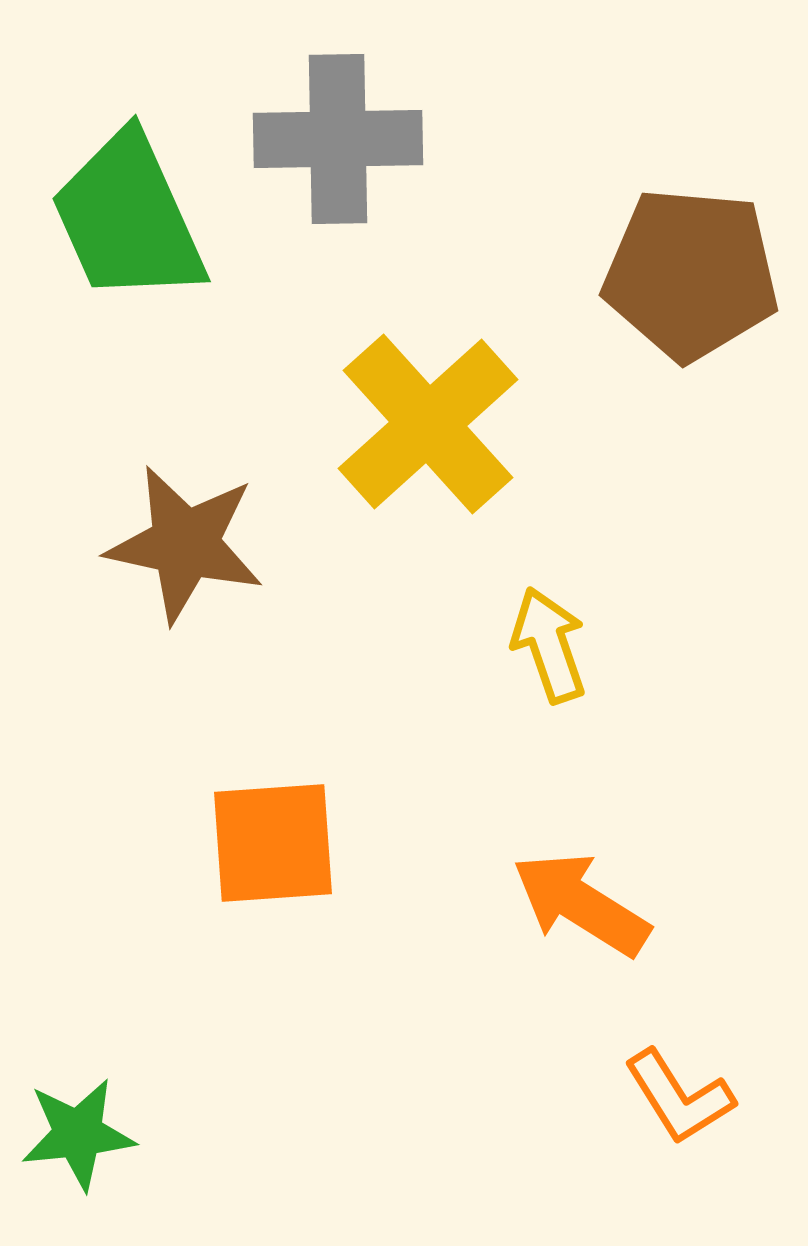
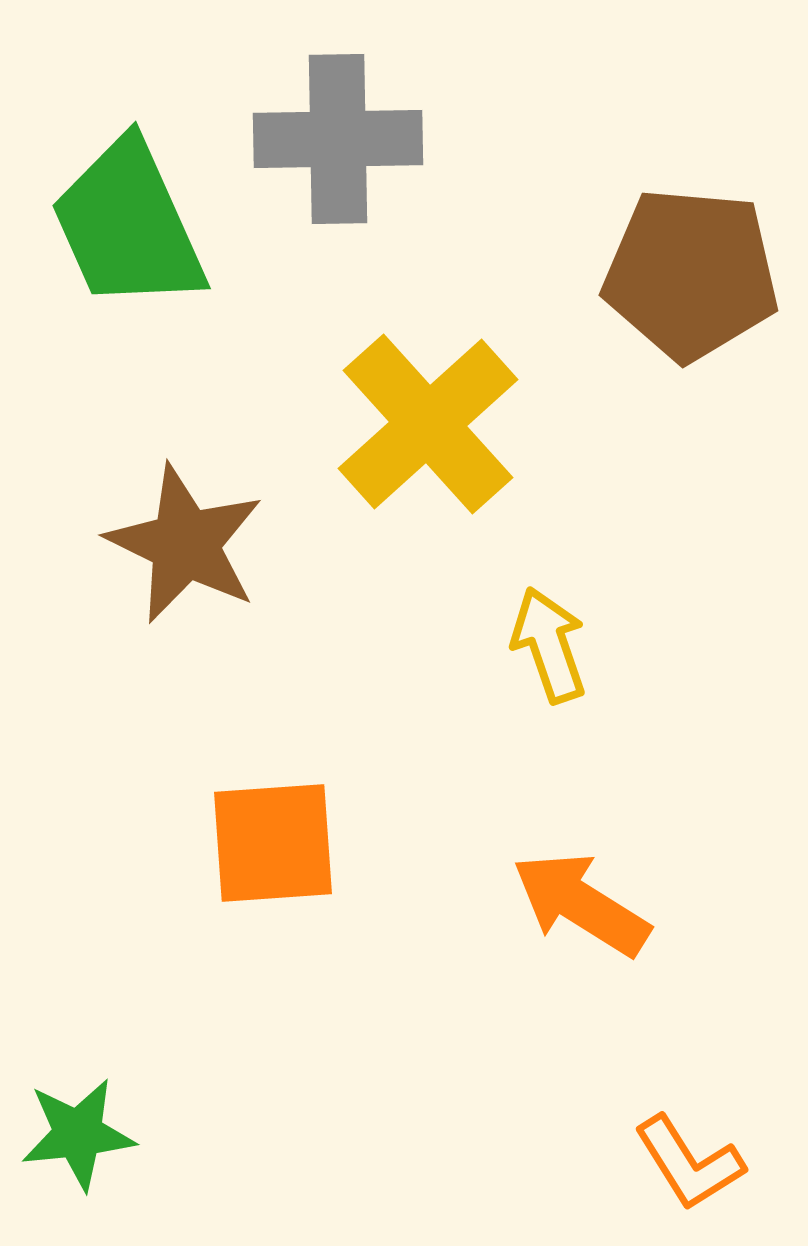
green trapezoid: moved 7 px down
brown star: rotated 14 degrees clockwise
orange L-shape: moved 10 px right, 66 px down
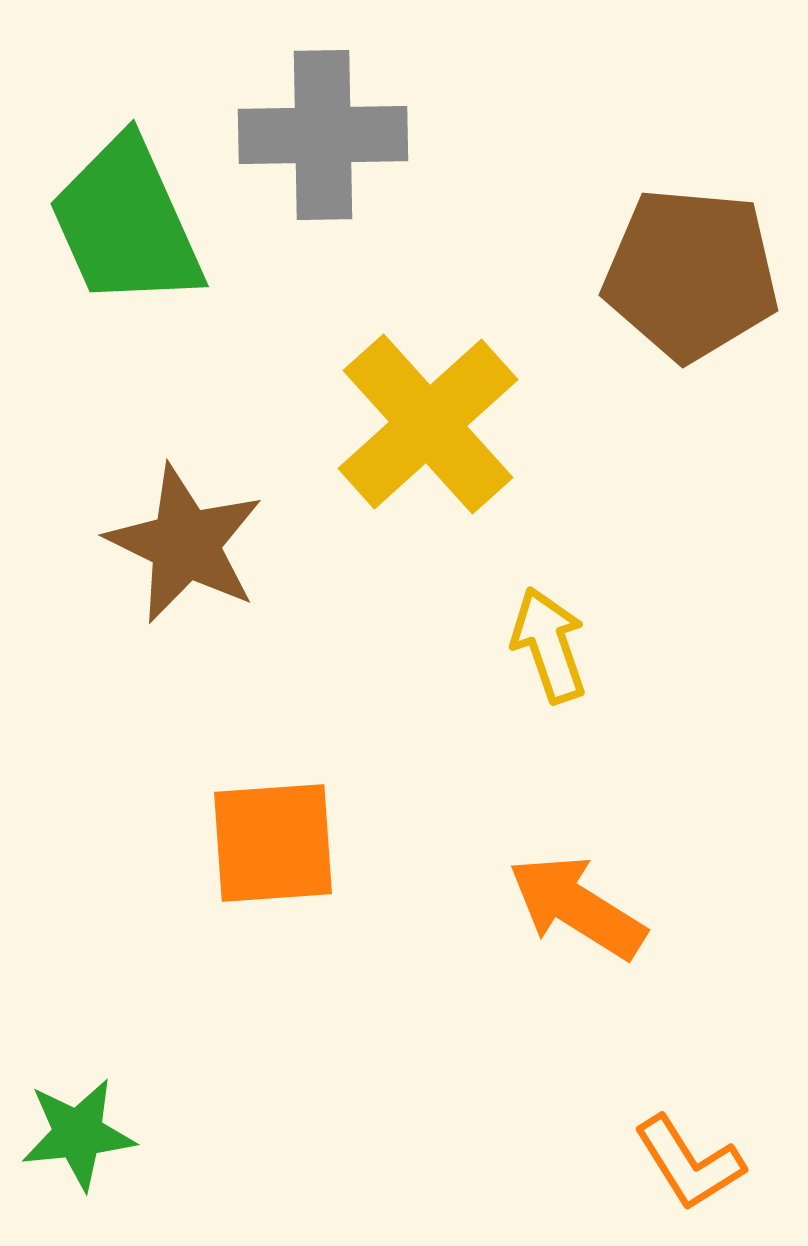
gray cross: moved 15 px left, 4 px up
green trapezoid: moved 2 px left, 2 px up
orange arrow: moved 4 px left, 3 px down
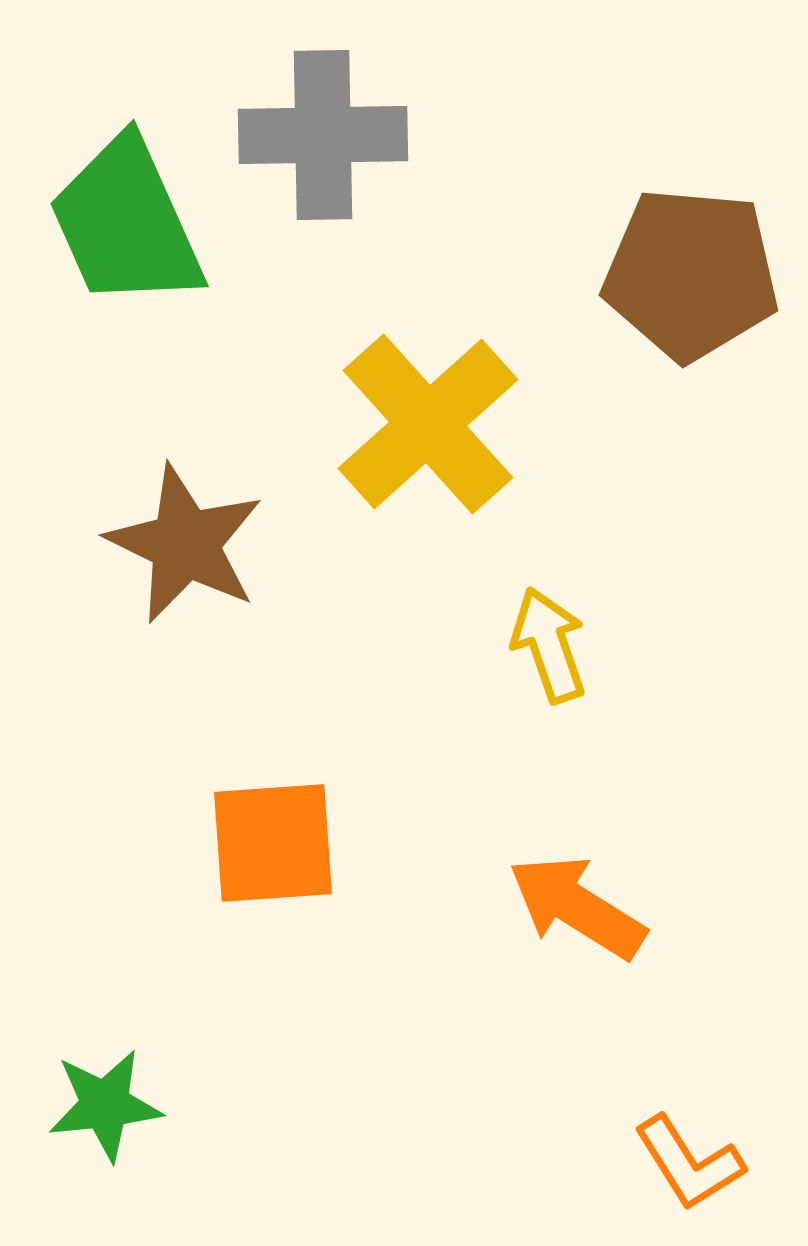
green star: moved 27 px right, 29 px up
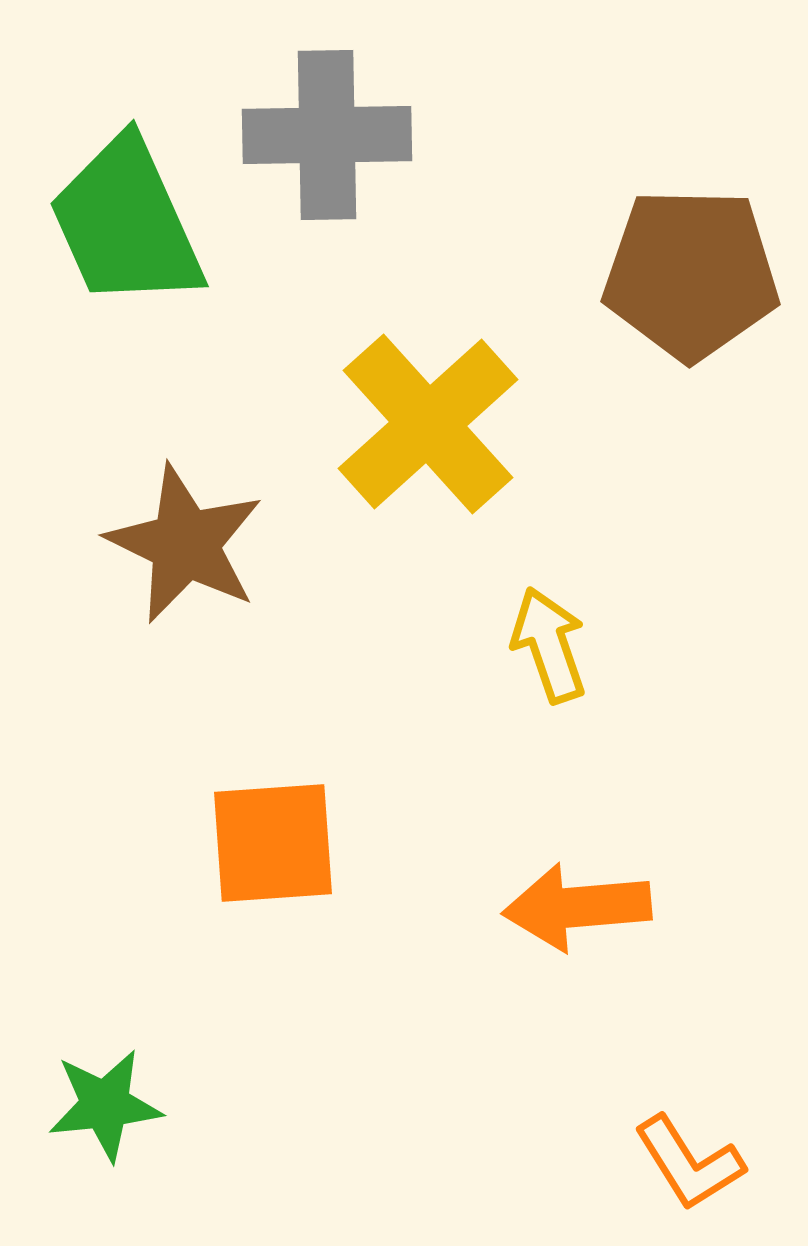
gray cross: moved 4 px right
brown pentagon: rotated 4 degrees counterclockwise
orange arrow: rotated 37 degrees counterclockwise
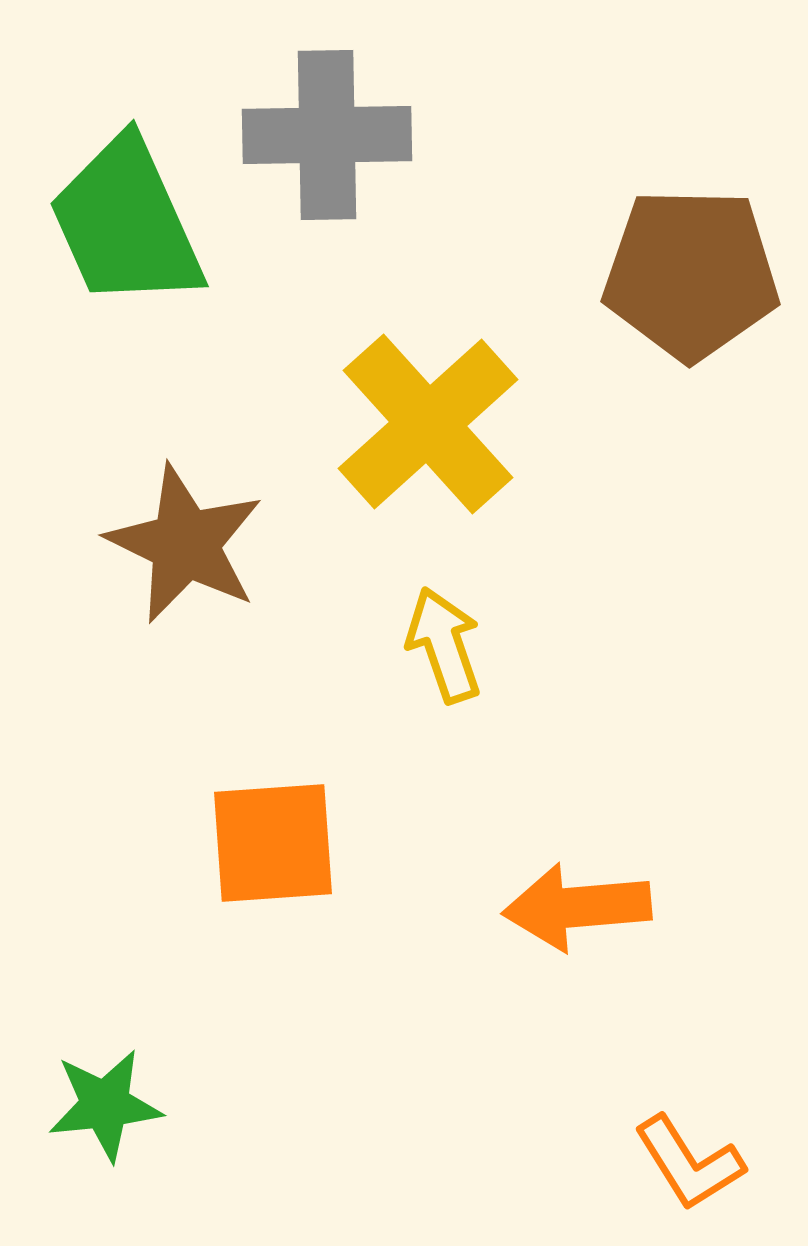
yellow arrow: moved 105 px left
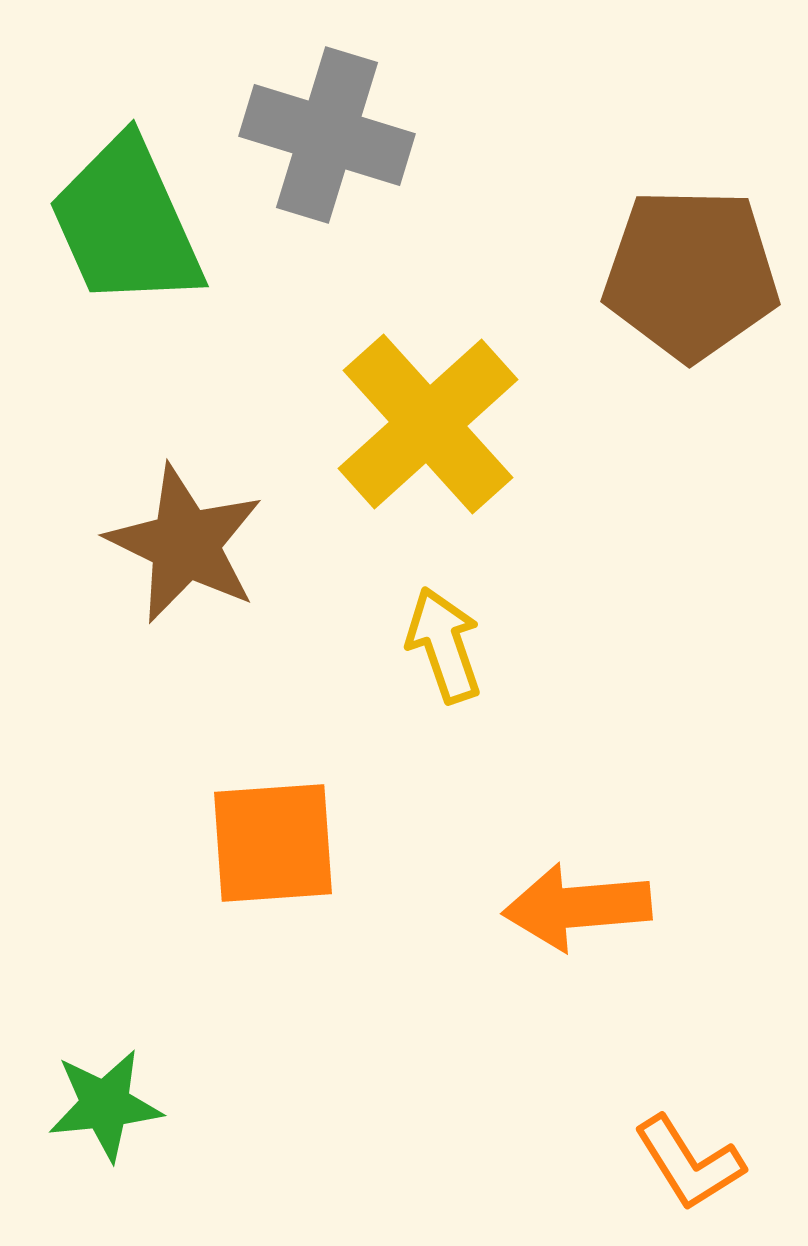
gray cross: rotated 18 degrees clockwise
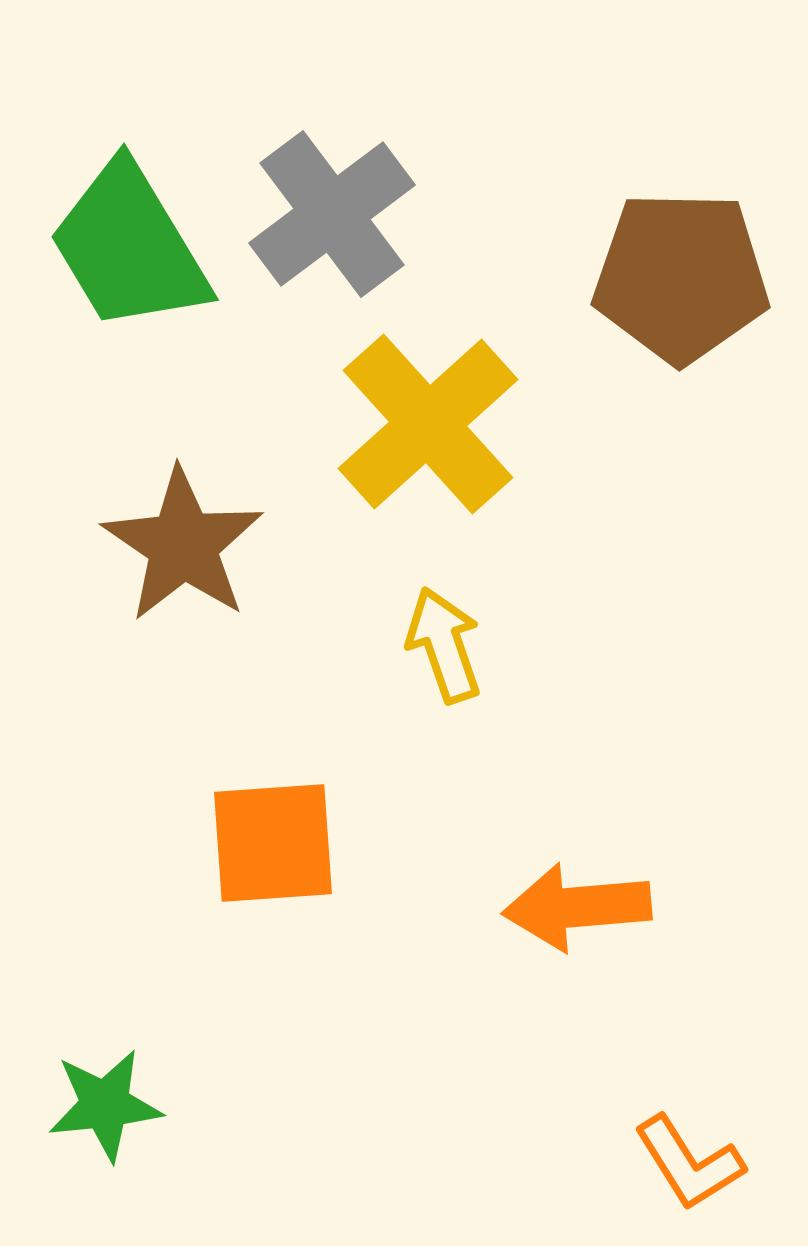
gray cross: moved 5 px right, 79 px down; rotated 36 degrees clockwise
green trapezoid: moved 3 px right, 24 px down; rotated 7 degrees counterclockwise
brown pentagon: moved 10 px left, 3 px down
brown star: moved 2 px left, 1 px down; rotated 8 degrees clockwise
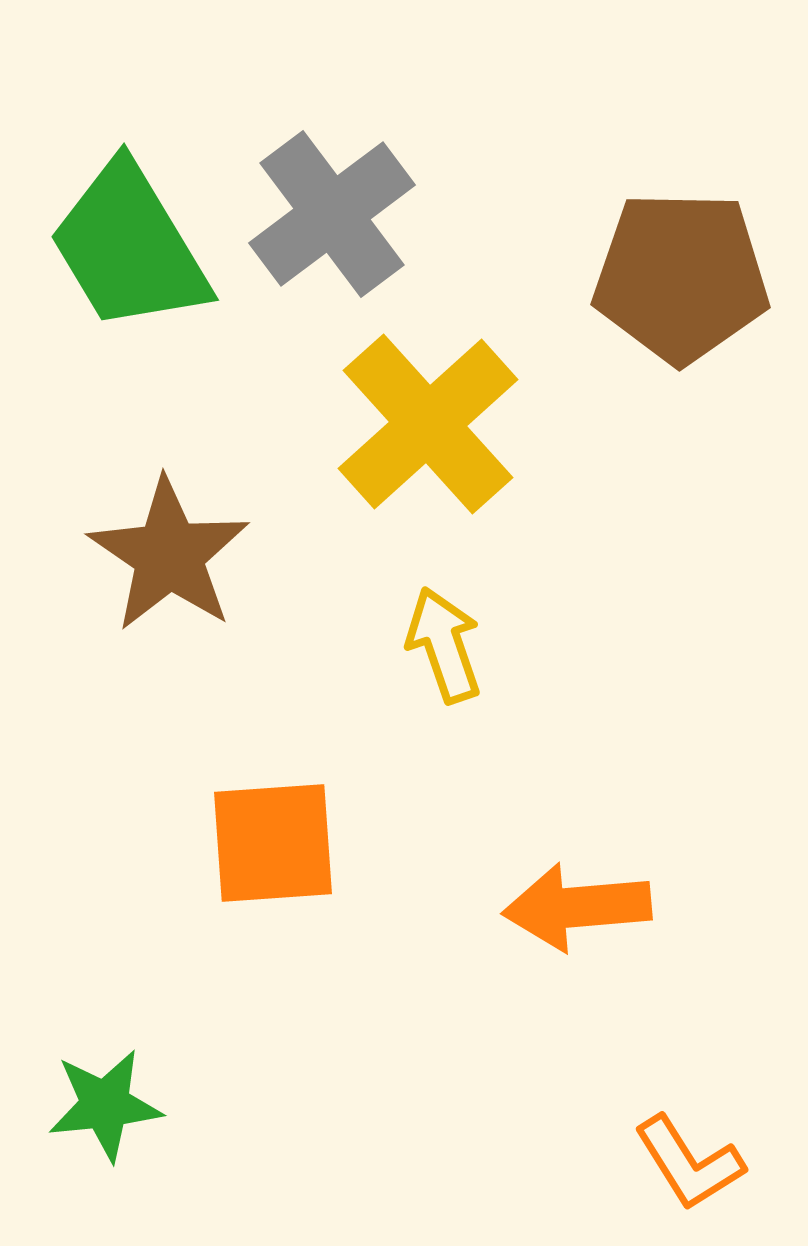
brown star: moved 14 px left, 10 px down
